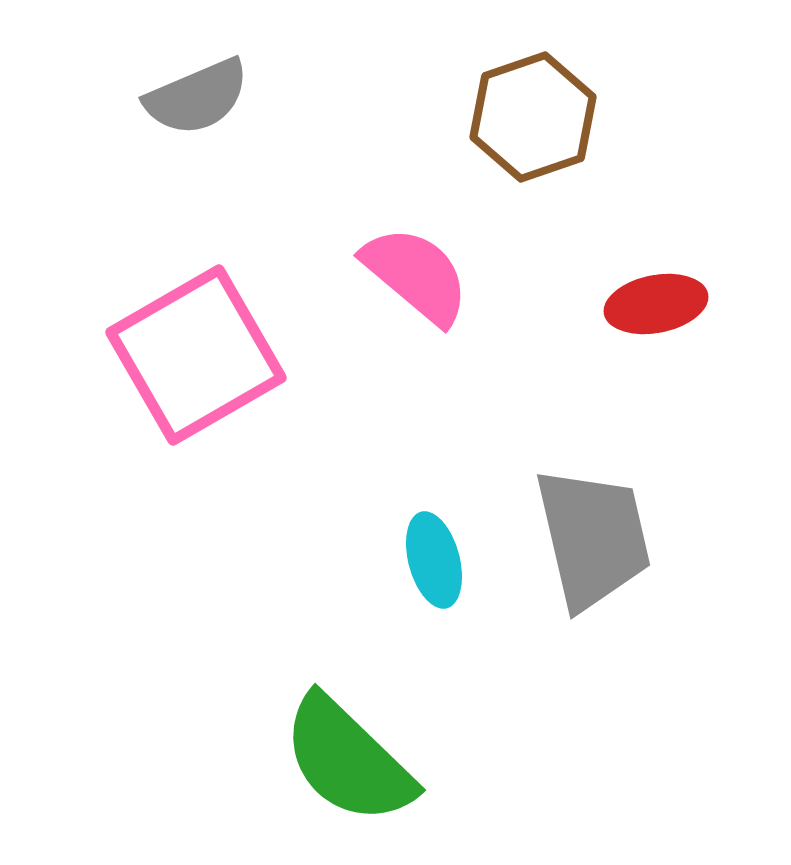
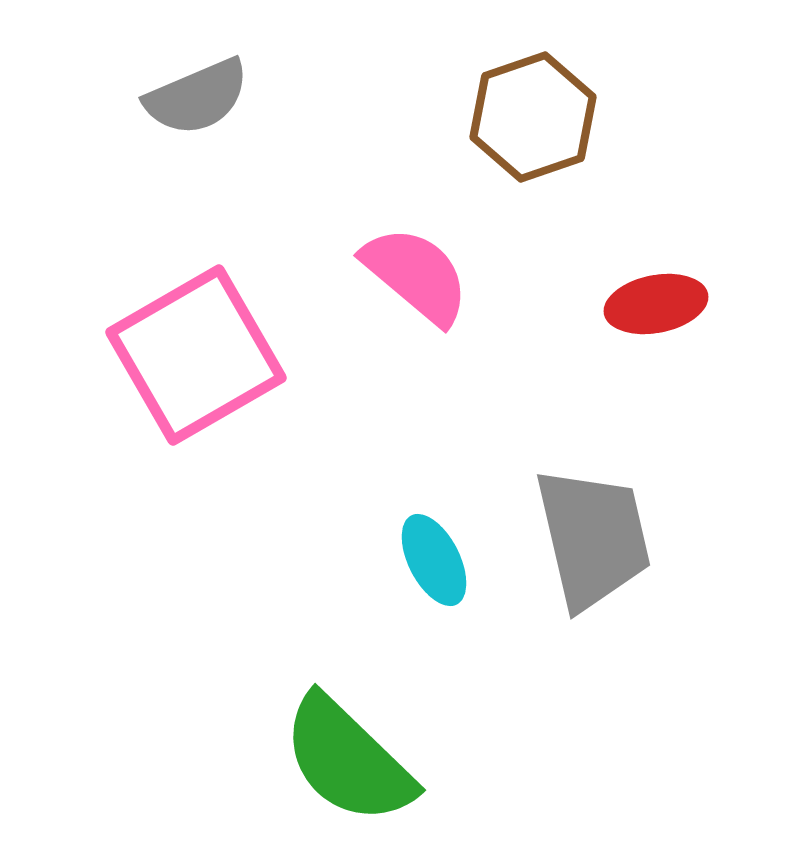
cyan ellipse: rotated 12 degrees counterclockwise
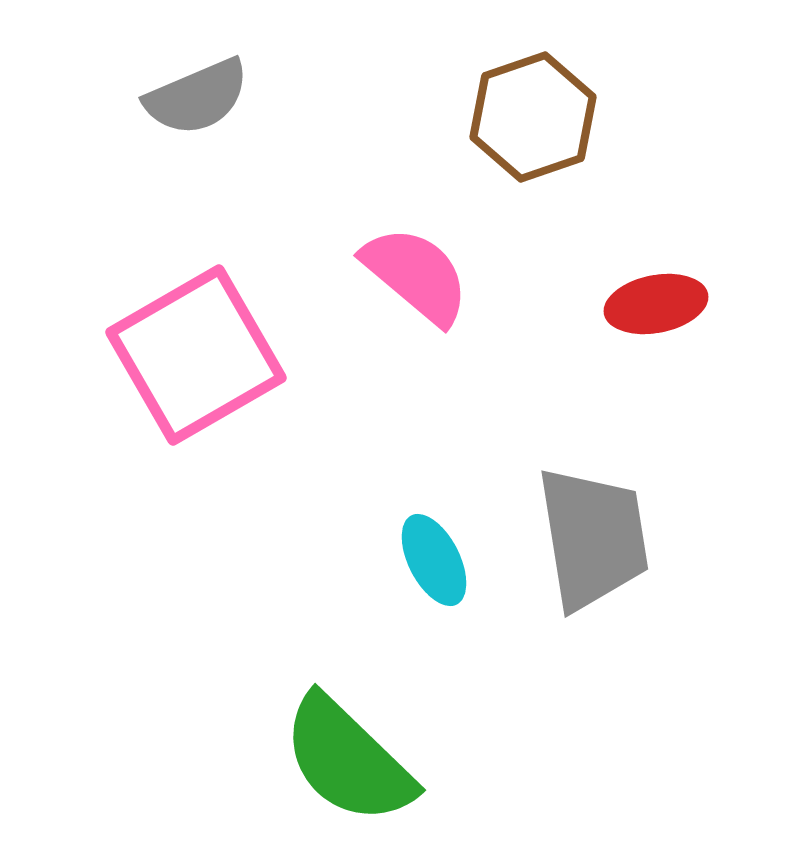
gray trapezoid: rotated 4 degrees clockwise
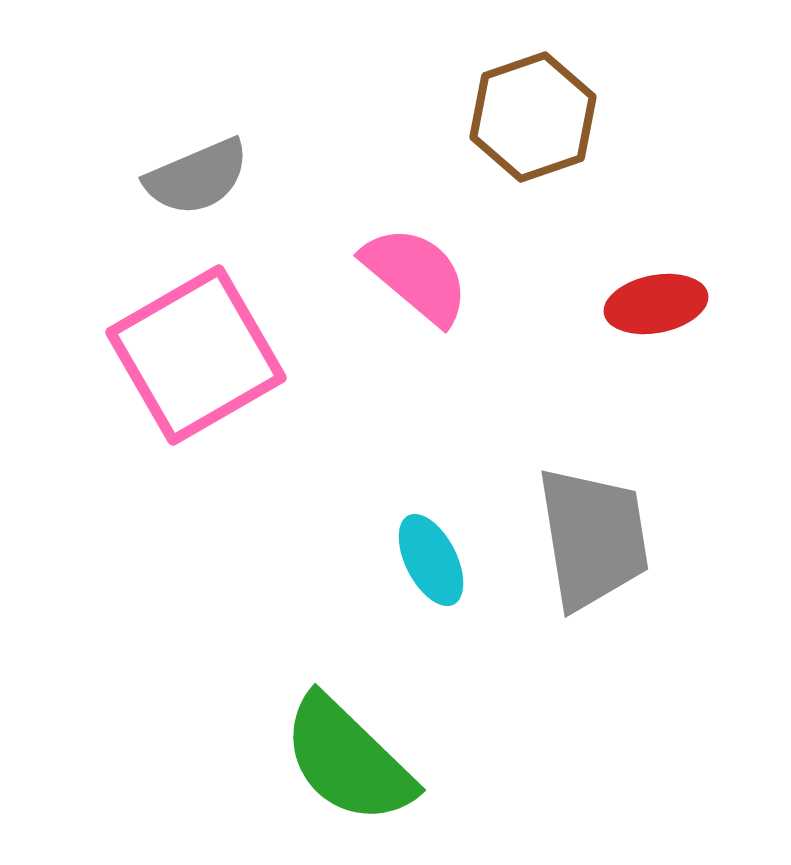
gray semicircle: moved 80 px down
cyan ellipse: moved 3 px left
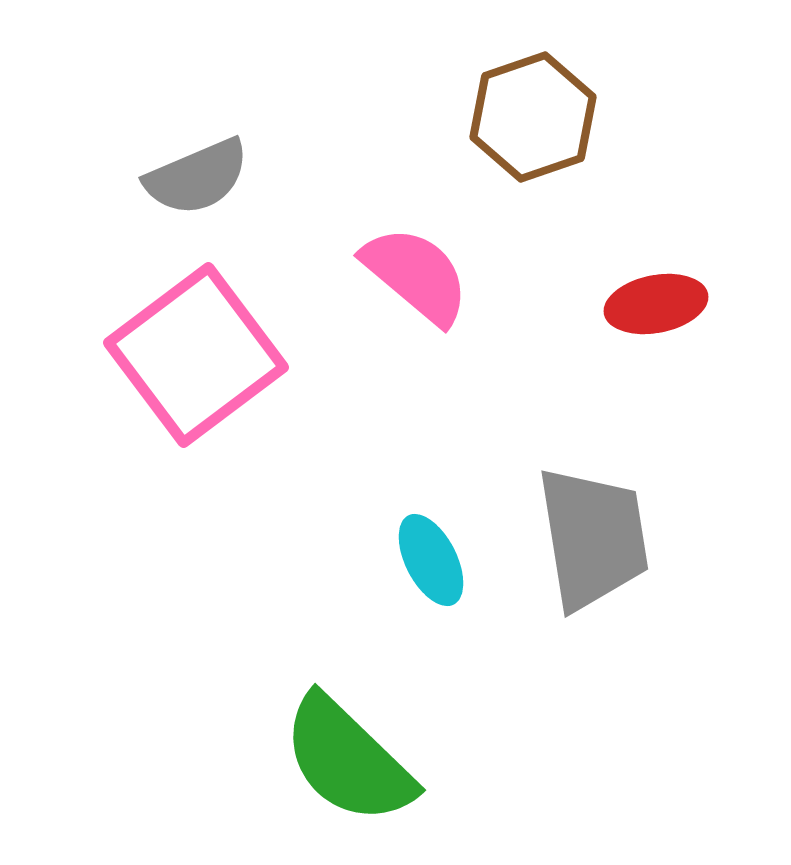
pink square: rotated 7 degrees counterclockwise
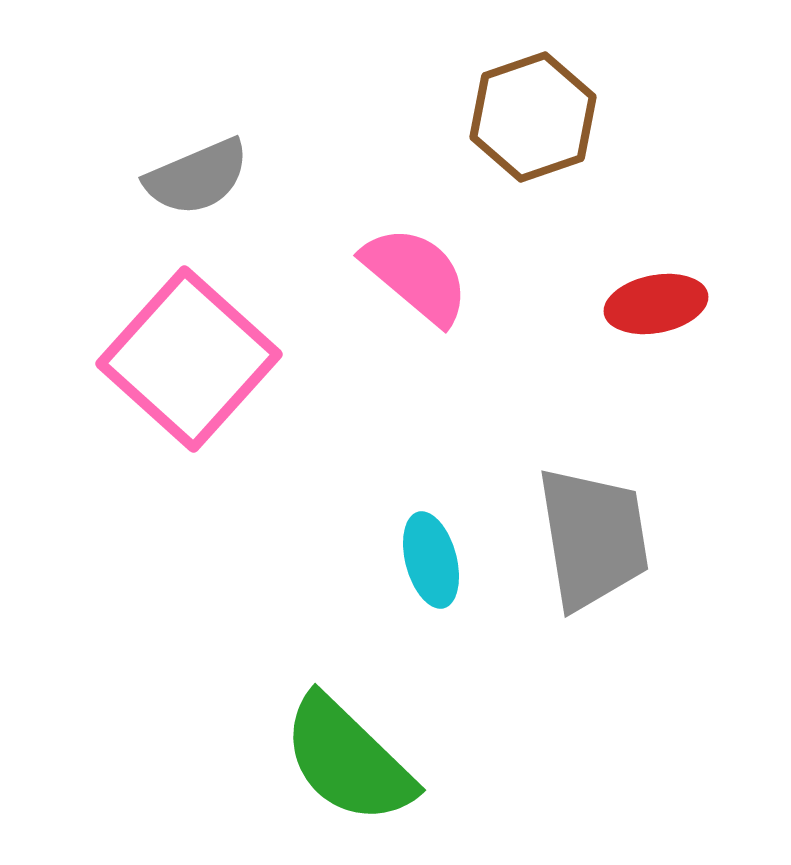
pink square: moved 7 px left, 4 px down; rotated 11 degrees counterclockwise
cyan ellipse: rotated 12 degrees clockwise
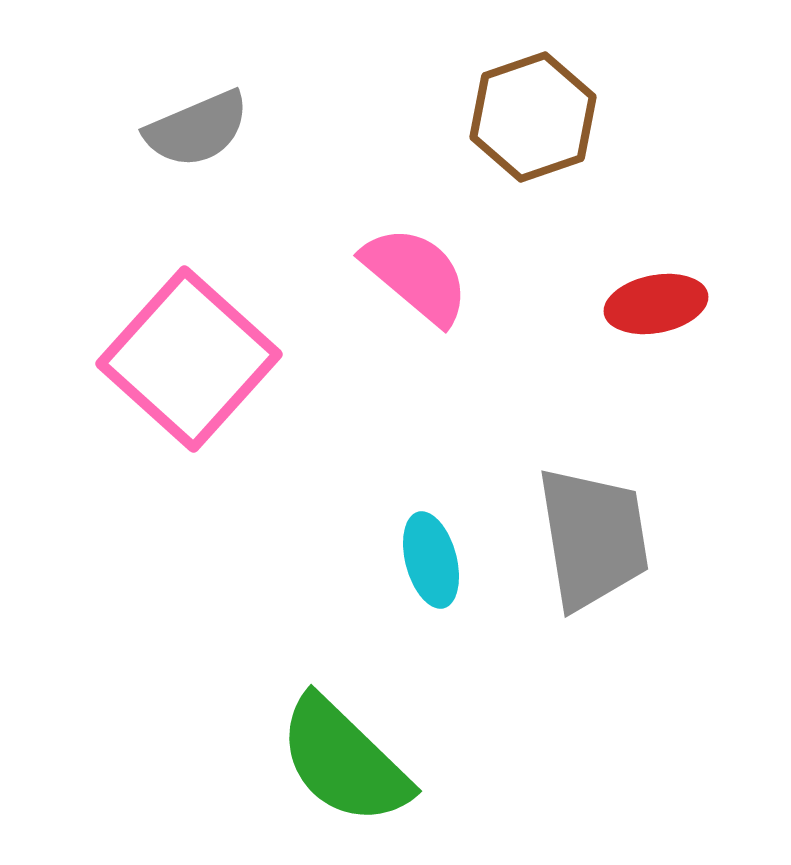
gray semicircle: moved 48 px up
green semicircle: moved 4 px left, 1 px down
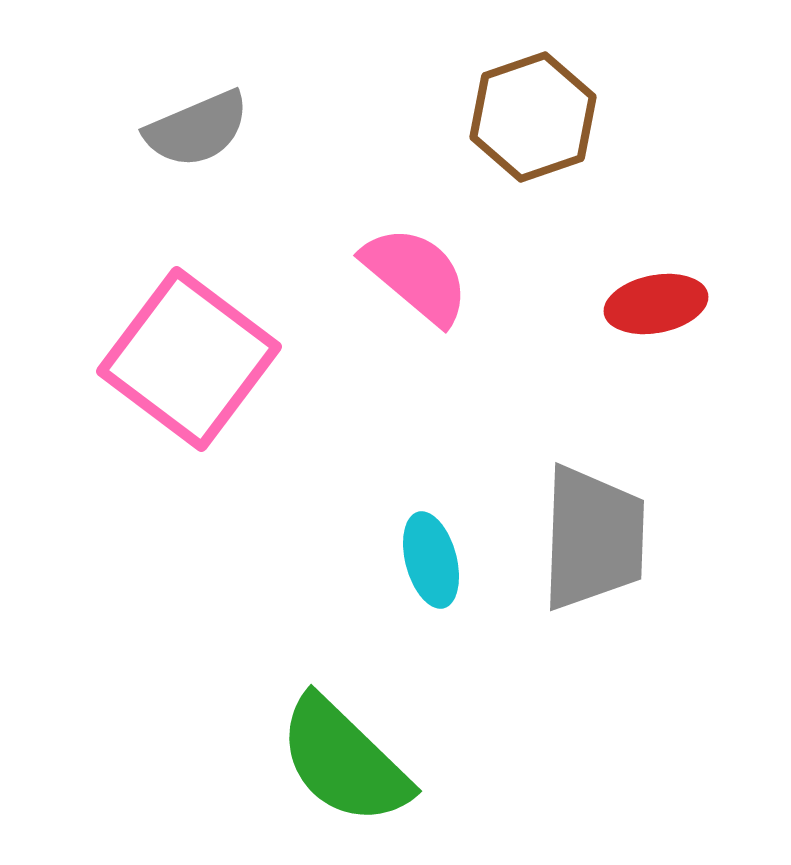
pink square: rotated 5 degrees counterclockwise
gray trapezoid: rotated 11 degrees clockwise
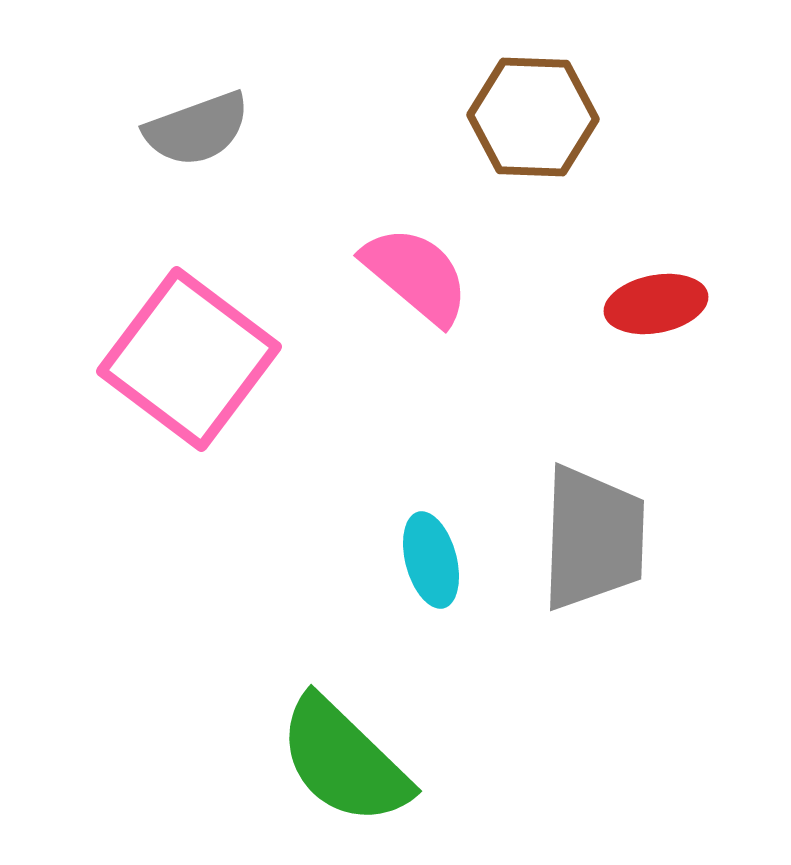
brown hexagon: rotated 21 degrees clockwise
gray semicircle: rotated 3 degrees clockwise
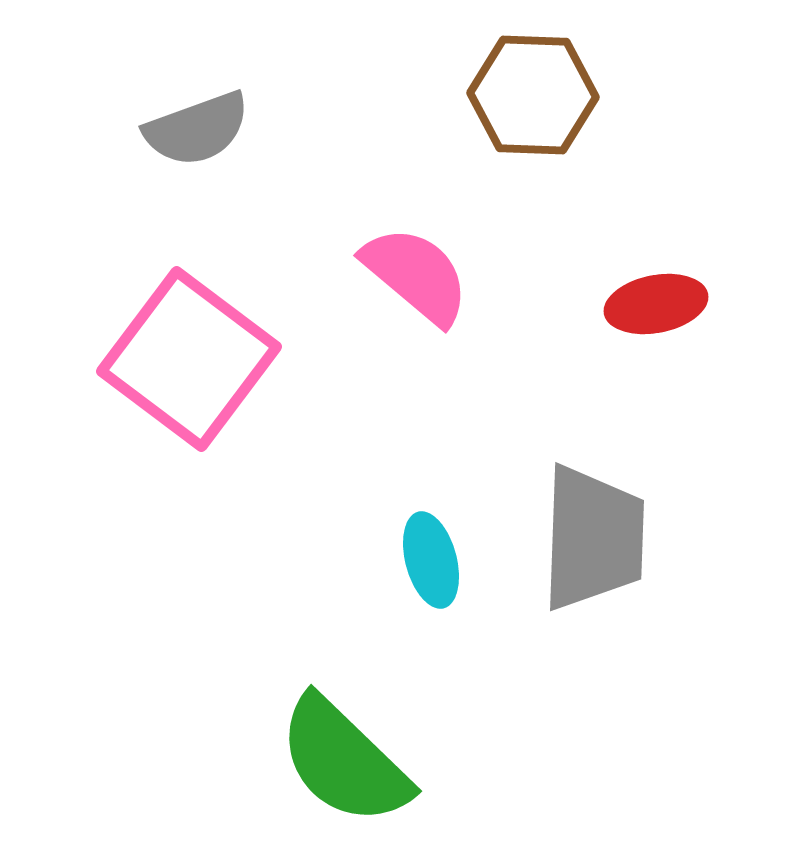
brown hexagon: moved 22 px up
